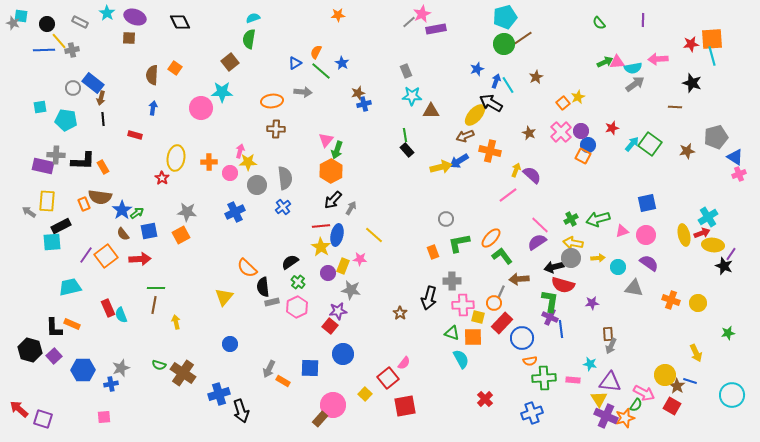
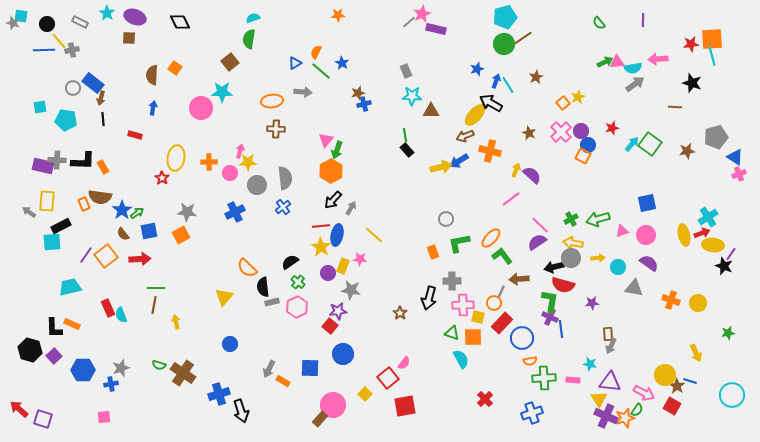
purple rectangle at (436, 29): rotated 24 degrees clockwise
gray cross at (56, 155): moved 1 px right, 5 px down
pink line at (508, 195): moved 3 px right, 4 px down
green semicircle at (636, 405): moved 1 px right, 5 px down
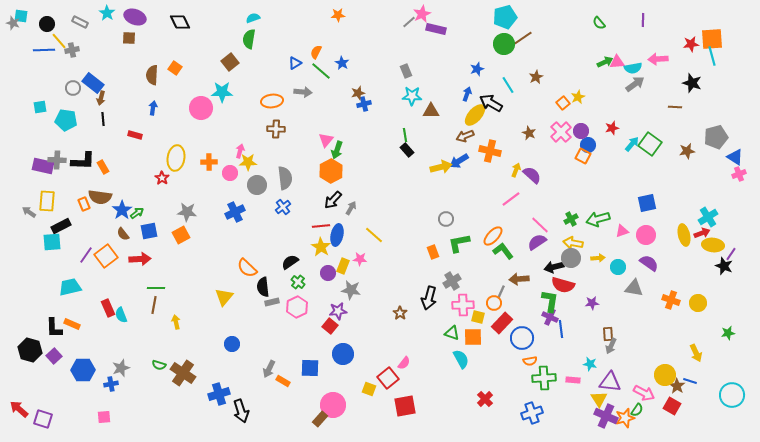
blue arrow at (496, 81): moved 29 px left, 13 px down
orange ellipse at (491, 238): moved 2 px right, 2 px up
green L-shape at (502, 256): moved 1 px right, 5 px up
gray cross at (452, 281): rotated 30 degrees counterclockwise
blue circle at (230, 344): moved 2 px right
yellow square at (365, 394): moved 4 px right, 5 px up; rotated 24 degrees counterclockwise
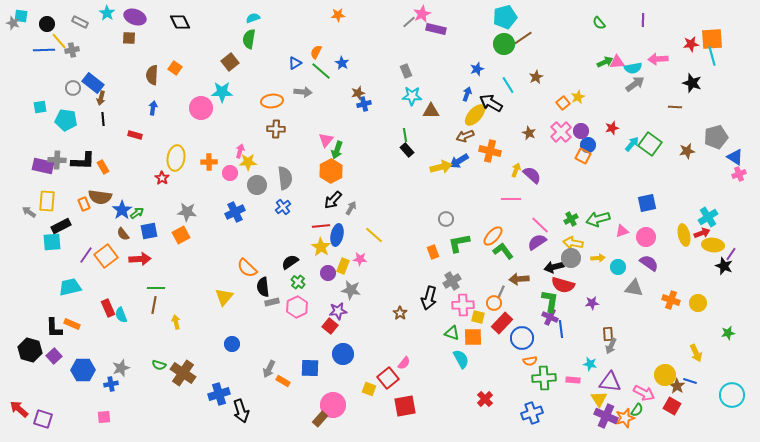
pink line at (511, 199): rotated 36 degrees clockwise
pink circle at (646, 235): moved 2 px down
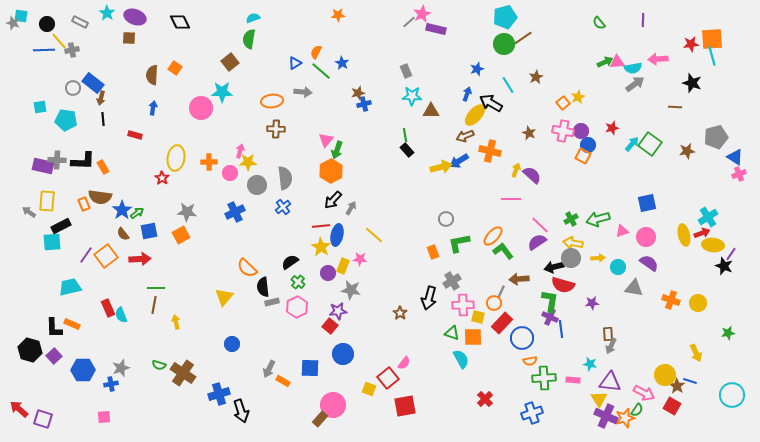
pink cross at (561, 132): moved 2 px right, 1 px up; rotated 35 degrees counterclockwise
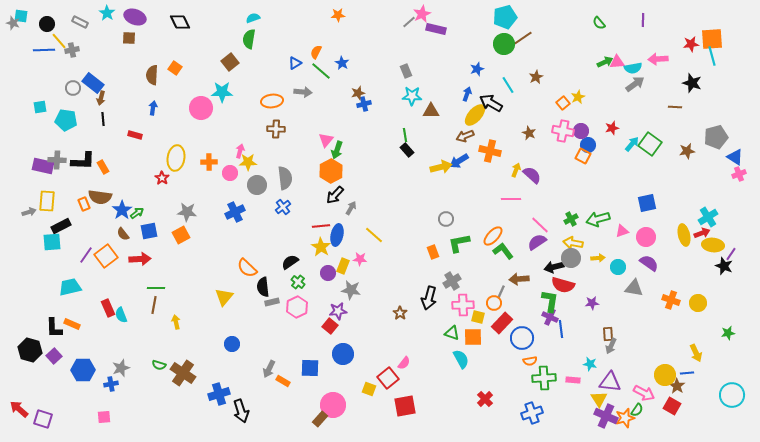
black arrow at (333, 200): moved 2 px right, 5 px up
gray arrow at (29, 212): rotated 128 degrees clockwise
blue line at (690, 381): moved 3 px left, 8 px up; rotated 24 degrees counterclockwise
